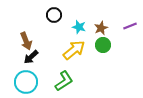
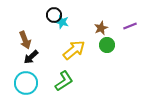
cyan star: moved 17 px left, 5 px up
brown arrow: moved 1 px left, 1 px up
green circle: moved 4 px right
cyan circle: moved 1 px down
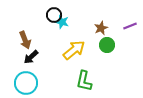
green L-shape: moved 20 px right; rotated 135 degrees clockwise
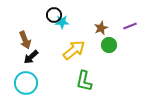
cyan star: rotated 16 degrees counterclockwise
green circle: moved 2 px right
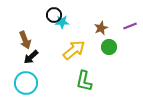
green circle: moved 2 px down
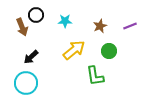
black circle: moved 18 px left
cyan star: moved 3 px right, 1 px up
brown star: moved 1 px left, 2 px up
brown arrow: moved 3 px left, 13 px up
green circle: moved 4 px down
green L-shape: moved 11 px right, 5 px up; rotated 20 degrees counterclockwise
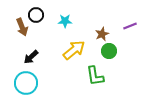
brown star: moved 2 px right, 8 px down
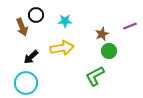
yellow arrow: moved 12 px left, 2 px up; rotated 30 degrees clockwise
green L-shape: rotated 70 degrees clockwise
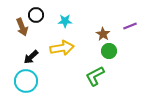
brown star: moved 1 px right; rotated 16 degrees counterclockwise
cyan circle: moved 2 px up
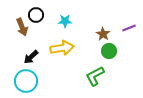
purple line: moved 1 px left, 2 px down
